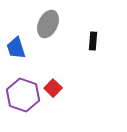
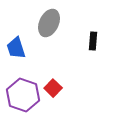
gray ellipse: moved 1 px right, 1 px up
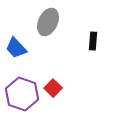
gray ellipse: moved 1 px left, 1 px up
blue trapezoid: rotated 25 degrees counterclockwise
purple hexagon: moved 1 px left, 1 px up
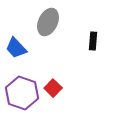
purple hexagon: moved 1 px up
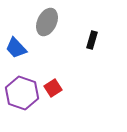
gray ellipse: moved 1 px left
black rectangle: moved 1 px left, 1 px up; rotated 12 degrees clockwise
red square: rotated 12 degrees clockwise
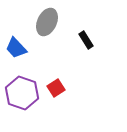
black rectangle: moved 6 px left; rotated 48 degrees counterclockwise
red square: moved 3 px right
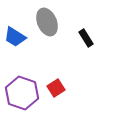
gray ellipse: rotated 48 degrees counterclockwise
black rectangle: moved 2 px up
blue trapezoid: moved 1 px left, 11 px up; rotated 15 degrees counterclockwise
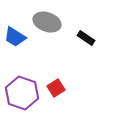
gray ellipse: rotated 48 degrees counterclockwise
black rectangle: rotated 24 degrees counterclockwise
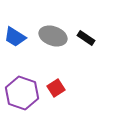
gray ellipse: moved 6 px right, 14 px down
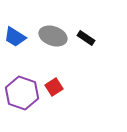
red square: moved 2 px left, 1 px up
